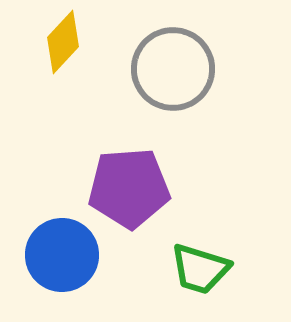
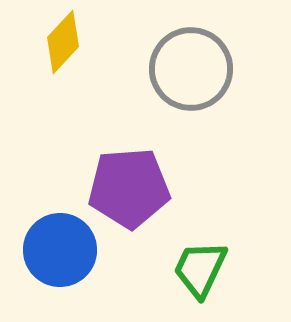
gray circle: moved 18 px right
blue circle: moved 2 px left, 5 px up
green trapezoid: rotated 98 degrees clockwise
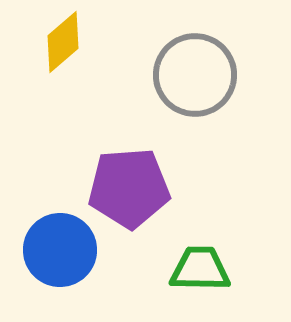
yellow diamond: rotated 6 degrees clockwise
gray circle: moved 4 px right, 6 px down
green trapezoid: rotated 66 degrees clockwise
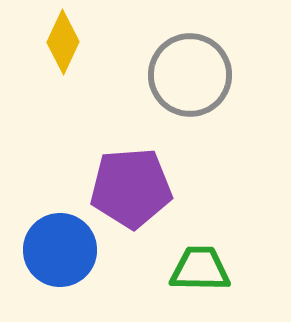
yellow diamond: rotated 24 degrees counterclockwise
gray circle: moved 5 px left
purple pentagon: moved 2 px right
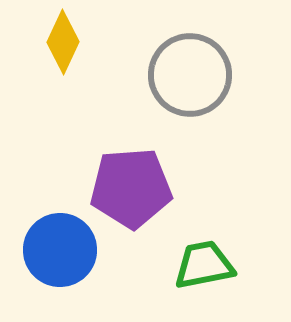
green trapezoid: moved 4 px right, 4 px up; rotated 12 degrees counterclockwise
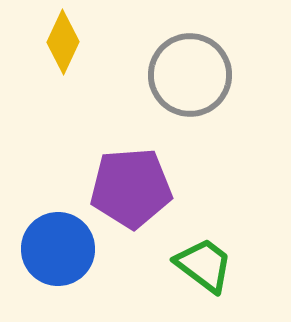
blue circle: moved 2 px left, 1 px up
green trapezoid: rotated 48 degrees clockwise
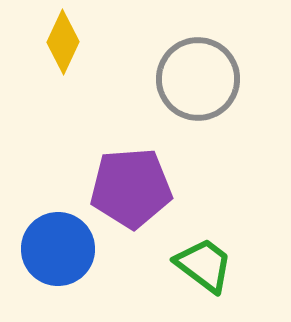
gray circle: moved 8 px right, 4 px down
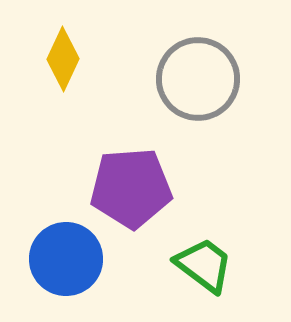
yellow diamond: moved 17 px down
blue circle: moved 8 px right, 10 px down
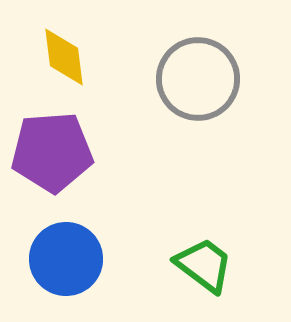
yellow diamond: moved 1 px right, 2 px up; rotated 32 degrees counterclockwise
purple pentagon: moved 79 px left, 36 px up
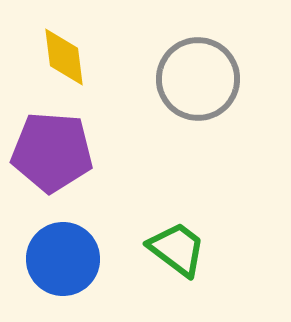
purple pentagon: rotated 8 degrees clockwise
blue circle: moved 3 px left
green trapezoid: moved 27 px left, 16 px up
